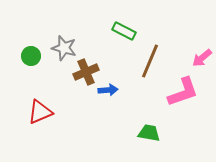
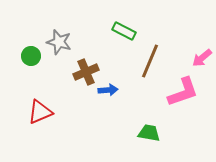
gray star: moved 5 px left, 6 px up
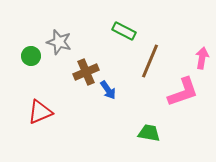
pink arrow: rotated 140 degrees clockwise
blue arrow: rotated 60 degrees clockwise
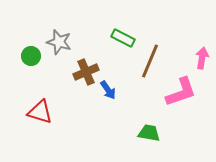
green rectangle: moved 1 px left, 7 px down
pink L-shape: moved 2 px left
red triangle: rotated 40 degrees clockwise
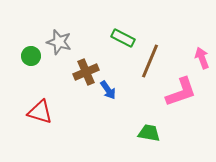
pink arrow: rotated 30 degrees counterclockwise
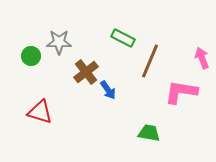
gray star: rotated 15 degrees counterclockwise
brown cross: rotated 15 degrees counterclockwise
pink L-shape: rotated 152 degrees counterclockwise
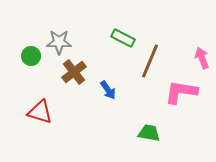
brown cross: moved 12 px left
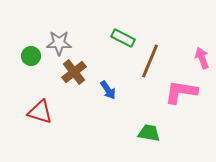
gray star: moved 1 px down
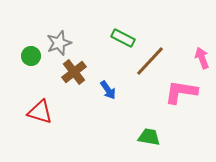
gray star: rotated 20 degrees counterclockwise
brown line: rotated 20 degrees clockwise
green trapezoid: moved 4 px down
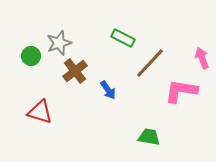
brown line: moved 2 px down
brown cross: moved 1 px right, 1 px up
pink L-shape: moved 1 px up
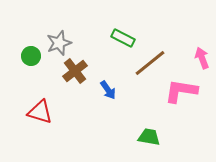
brown line: rotated 8 degrees clockwise
